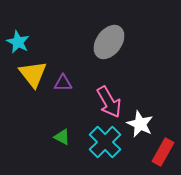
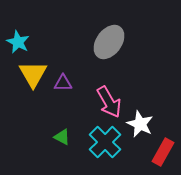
yellow triangle: rotated 8 degrees clockwise
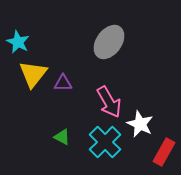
yellow triangle: rotated 8 degrees clockwise
red rectangle: moved 1 px right
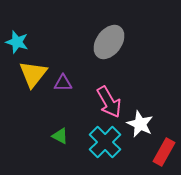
cyan star: moved 1 px left; rotated 10 degrees counterclockwise
green triangle: moved 2 px left, 1 px up
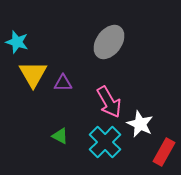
yellow triangle: rotated 8 degrees counterclockwise
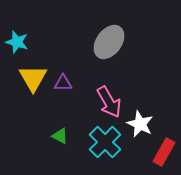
yellow triangle: moved 4 px down
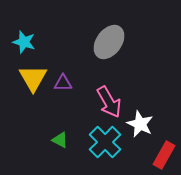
cyan star: moved 7 px right
green triangle: moved 4 px down
red rectangle: moved 3 px down
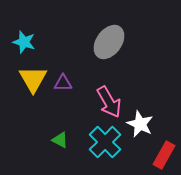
yellow triangle: moved 1 px down
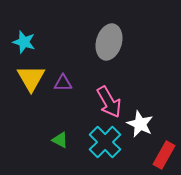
gray ellipse: rotated 20 degrees counterclockwise
yellow triangle: moved 2 px left, 1 px up
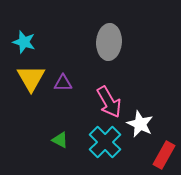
gray ellipse: rotated 12 degrees counterclockwise
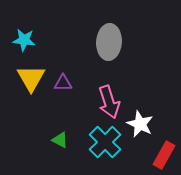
cyan star: moved 2 px up; rotated 10 degrees counterclockwise
pink arrow: rotated 12 degrees clockwise
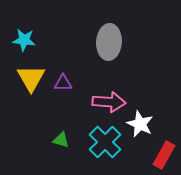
pink arrow: rotated 68 degrees counterclockwise
green triangle: moved 1 px right; rotated 12 degrees counterclockwise
